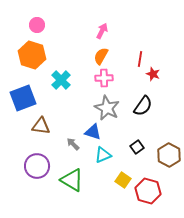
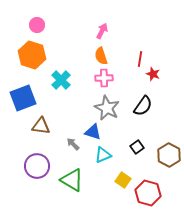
orange semicircle: rotated 48 degrees counterclockwise
red hexagon: moved 2 px down
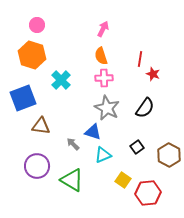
pink arrow: moved 1 px right, 2 px up
black semicircle: moved 2 px right, 2 px down
red hexagon: rotated 20 degrees counterclockwise
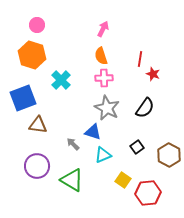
brown triangle: moved 3 px left, 1 px up
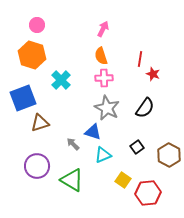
brown triangle: moved 2 px right, 2 px up; rotated 24 degrees counterclockwise
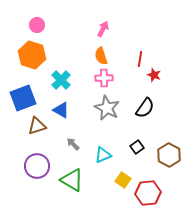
red star: moved 1 px right, 1 px down
brown triangle: moved 3 px left, 3 px down
blue triangle: moved 32 px left, 22 px up; rotated 12 degrees clockwise
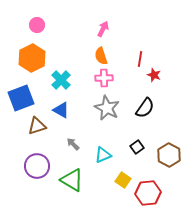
orange hexagon: moved 3 px down; rotated 16 degrees clockwise
blue square: moved 2 px left
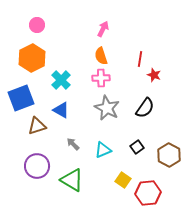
pink cross: moved 3 px left
cyan triangle: moved 5 px up
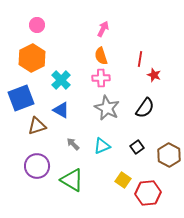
cyan triangle: moved 1 px left, 4 px up
